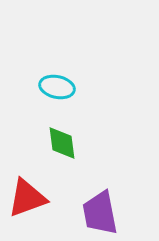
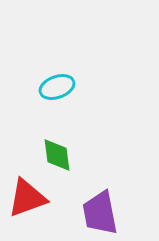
cyan ellipse: rotated 32 degrees counterclockwise
green diamond: moved 5 px left, 12 px down
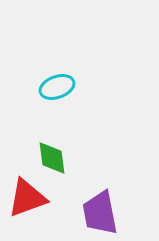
green diamond: moved 5 px left, 3 px down
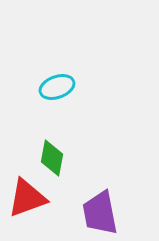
green diamond: rotated 18 degrees clockwise
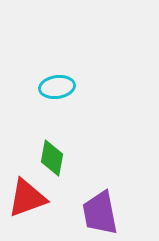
cyan ellipse: rotated 12 degrees clockwise
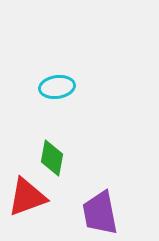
red triangle: moved 1 px up
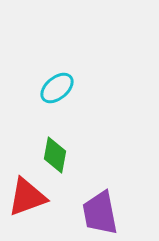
cyan ellipse: moved 1 px down; rotated 32 degrees counterclockwise
green diamond: moved 3 px right, 3 px up
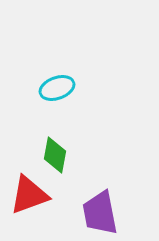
cyan ellipse: rotated 20 degrees clockwise
red triangle: moved 2 px right, 2 px up
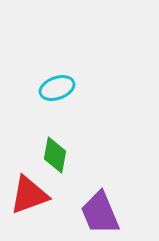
purple trapezoid: rotated 12 degrees counterclockwise
